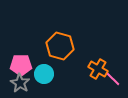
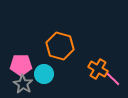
gray star: moved 3 px right, 1 px down
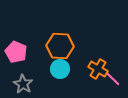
orange hexagon: rotated 12 degrees counterclockwise
pink pentagon: moved 5 px left, 13 px up; rotated 25 degrees clockwise
cyan circle: moved 16 px right, 5 px up
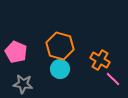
orange hexagon: rotated 12 degrees clockwise
orange cross: moved 2 px right, 9 px up
gray star: rotated 24 degrees counterclockwise
